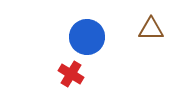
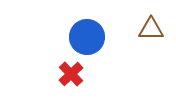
red cross: rotated 15 degrees clockwise
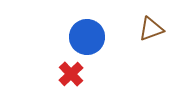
brown triangle: rotated 20 degrees counterclockwise
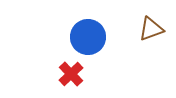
blue circle: moved 1 px right
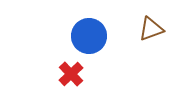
blue circle: moved 1 px right, 1 px up
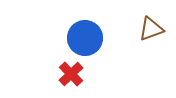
blue circle: moved 4 px left, 2 px down
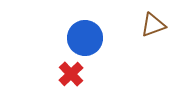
brown triangle: moved 2 px right, 4 px up
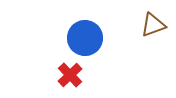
red cross: moved 1 px left, 1 px down
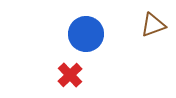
blue circle: moved 1 px right, 4 px up
